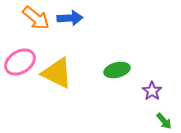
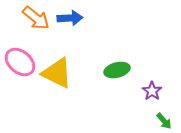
pink ellipse: rotated 72 degrees clockwise
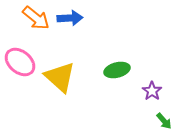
yellow triangle: moved 3 px right, 4 px down; rotated 16 degrees clockwise
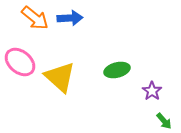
orange arrow: moved 1 px left
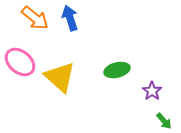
blue arrow: rotated 105 degrees counterclockwise
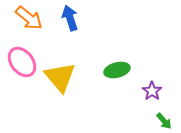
orange arrow: moved 6 px left
pink ellipse: moved 2 px right; rotated 12 degrees clockwise
yellow triangle: rotated 8 degrees clockwise
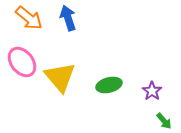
blue arrow: moved 2 px left
green ellipse: moved 8 px left, 15 px down
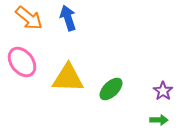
yellow triangle: moved 8 px right, 1 px down; rotated 48 degrees counterclockwise
green ellipse: moved 2 px right, 4 px down; rotated 30 degrees counterclockwise
purple star: moved 11 px right
green arrow: moved 5 px left, 1 px up; rotated 48 degrees counterclockwise
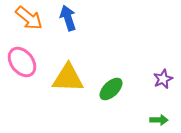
purple star: moved 12 px up; rotated 12 degrees clockwise
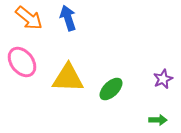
green arrow: moved 1 px left
